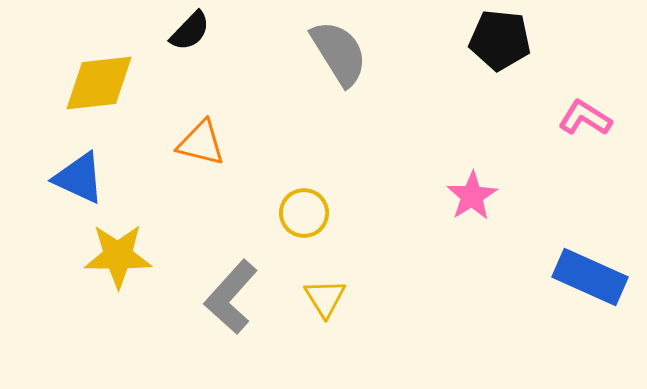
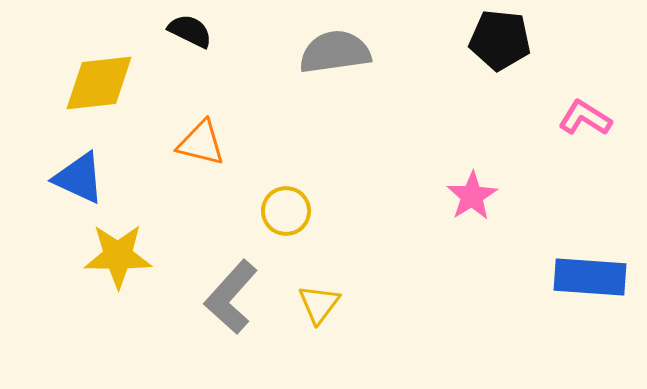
black semicircle: rotated 108 degrees counterclockwise
gray semicircle: moved 4 px left, 1 px up; rotated 66 degrees counterclockwise
yellow circle: moved 18 px left, 2 px up
blue rectangle: rotated 20 degrees counterclockwise
yellow triangle: moved 6 px left, 6 px down; rotated 9 degrees clockwise
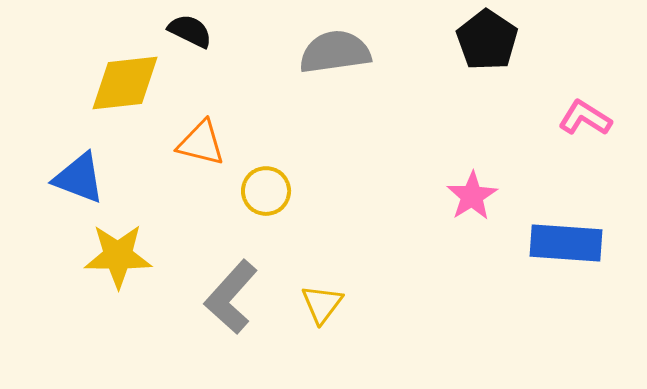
black pentagon: moved 13 px left; rotated 28 degrees clockwise
yellow diamond: moved 26 px right
blue triangle: rotated 4 degrees counterclockwise
yellow circle: moved 20 px left, 20 px up
blue rectangle: moved 24 px left, 34 px up
yellow triangle: moved 3 px right
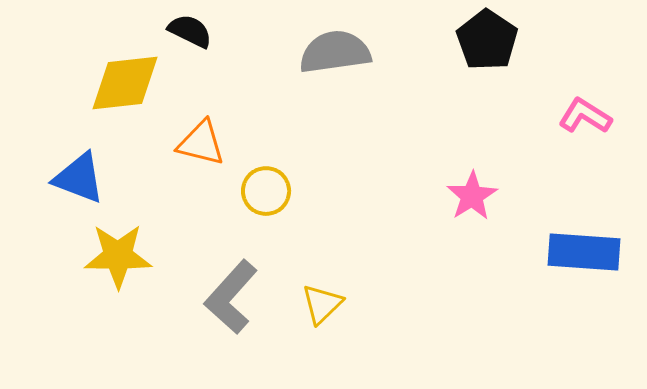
pink L-shape: moved 2 px up
blue rectangle: moved 18 px right, 9 px down
yellow triangle: rotated 9 degrees clockwise
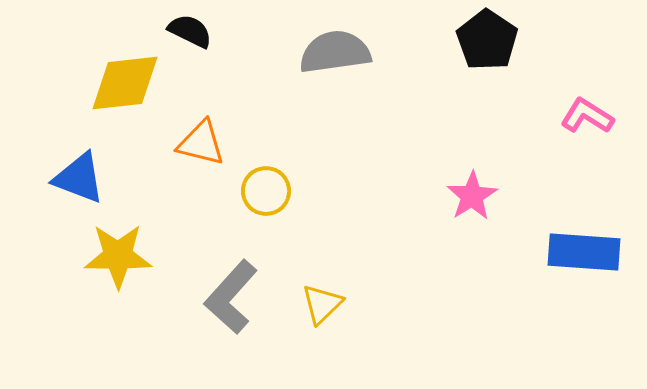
pink L-shape: moved 2 px right
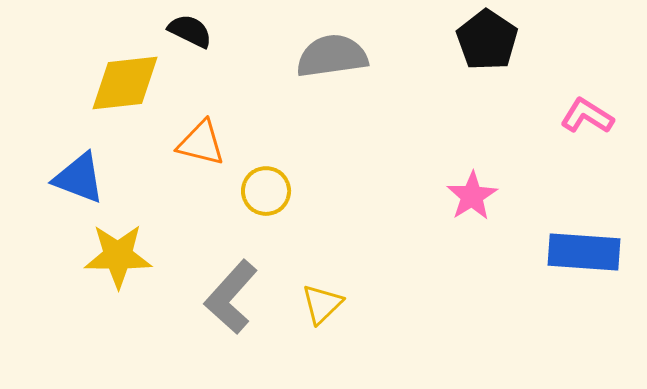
gray semicircle: moved 3 px left, 4 px down
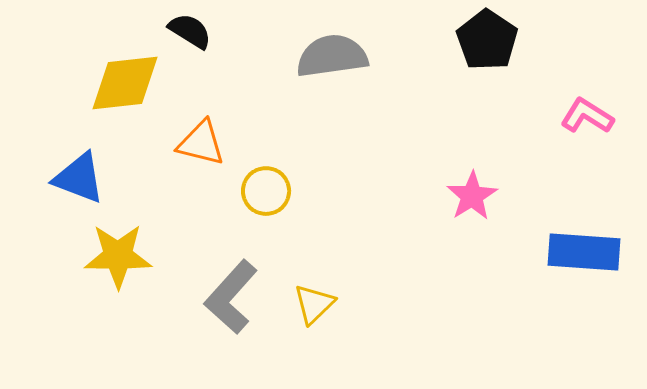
black semicircle: rotated 6 degrees clockwise
yellow triangle: moved 8 px left
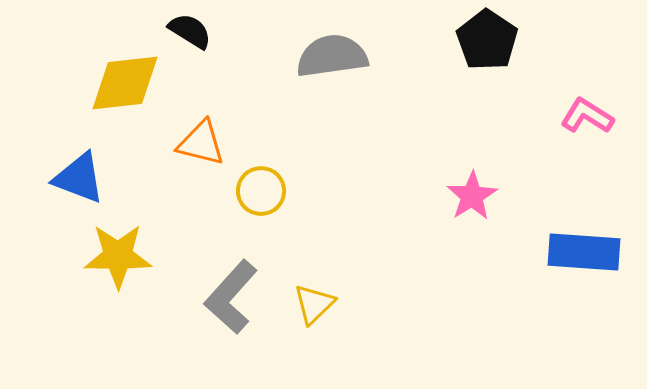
yellow circle: moved 5 px left
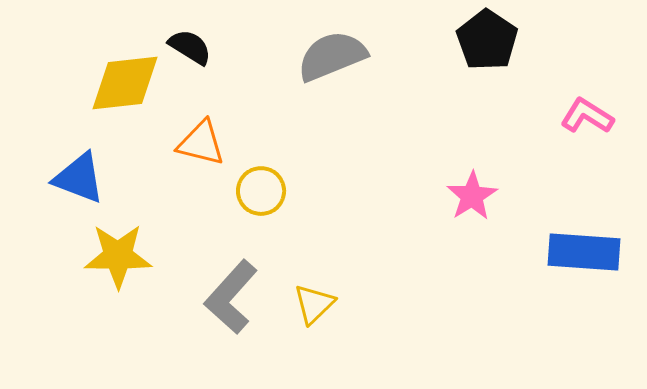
black semicircle: moved 16 px down
gray semicircle: rotated 14 degrees counterclockwise
